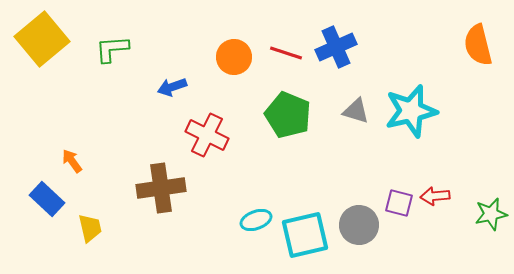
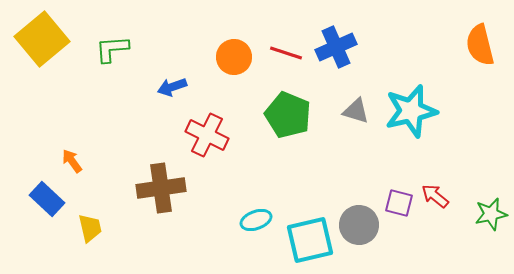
orange semicircle: moved 2 px right
red arrow: rotated 44 degrees clockwise
cyan square: moved 5 px right, 5 px down
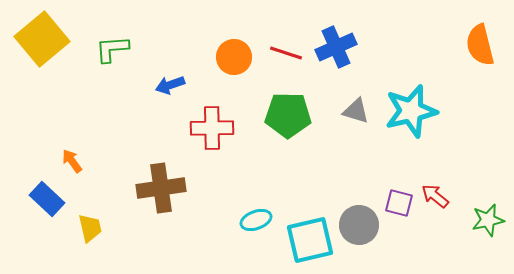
blue arrow: moved 2 px left, 2 px up
green pentagon: rotated 21 degrees counterclockwise
red cross: moved 5 px right, 7 px up; rotated 27 degrees counterclockwise
green star: moved 3 px left, 6 px down
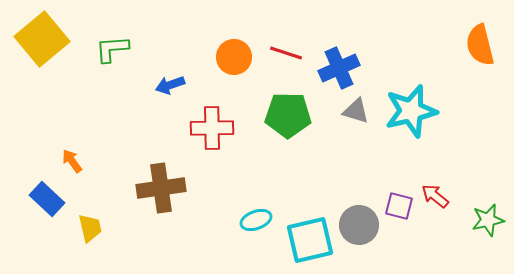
blue cross: moved 3 px right, 21 px down
purple square: moved 3 px down
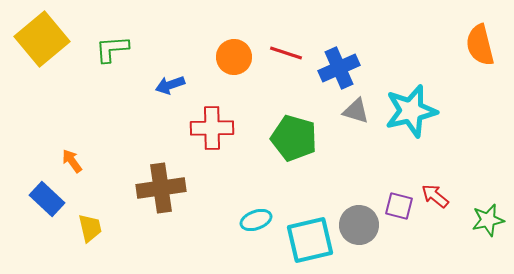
green pentagon: moved 6 px right, 23 px down; rotated 15 degrees clockwise
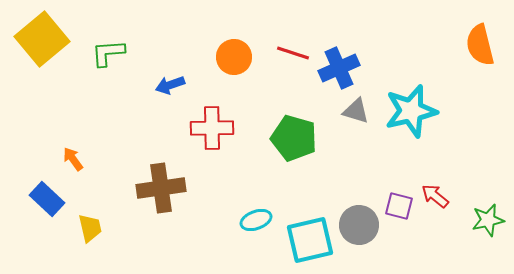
green L-shape: moved 4 px left, 4 px down
red line: moved 7 px right
orange arrow: moved 1 px right, 2 px up
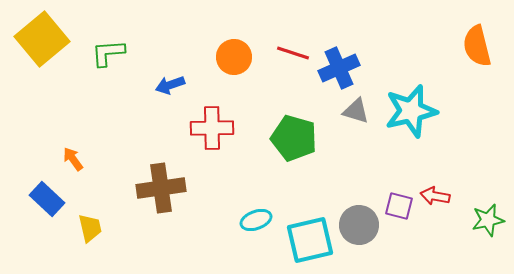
orange semicircle: moved 3 px left, 1 px down
red arrow: rotated 28 degrees counterclockwise
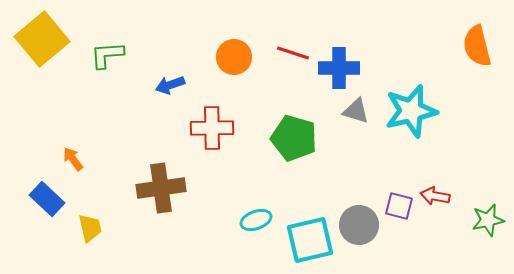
green L-shape: moved 1 px left, 2 px down
blue cross: rotated 24 degrees clockwise
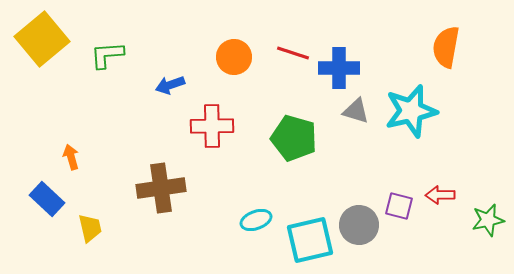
orange semicircle: moved 31 px left, 1 px down; rotated 24 degrees clockwise
red cross: moved 2 px up
orange arrow: moved 2 px left, 2 px up; rotated 20 degrees clockwise
red arrow: moved 5 px right, 1 px up; rotated 12 degrees counterclockwise
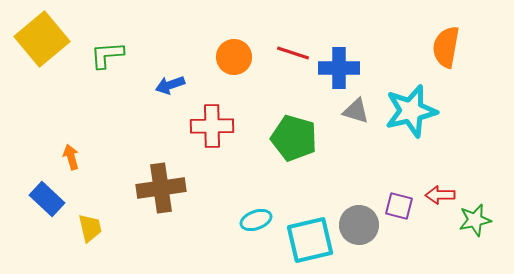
green star: moved 13 px left
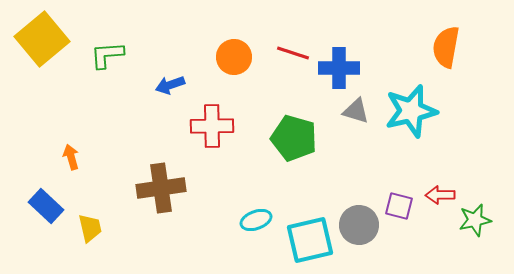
blue rectangle: moved 1 px left, 7 px down
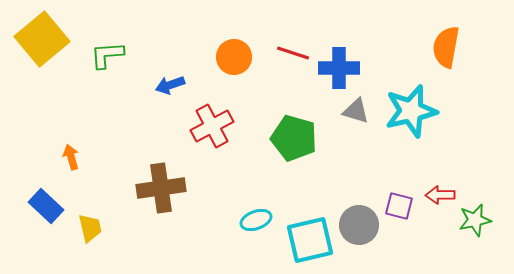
red cross: rotated 27 degrees counterclockwise
